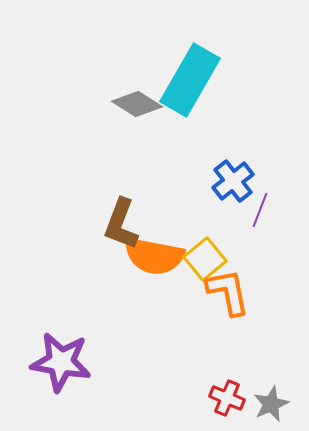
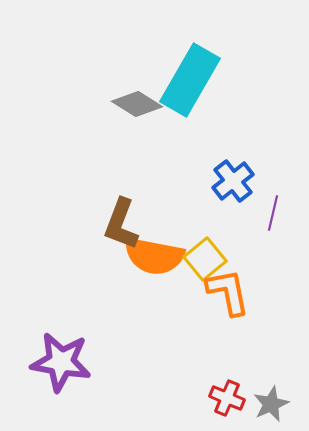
purple line: moved 13 px right, 3 px down; rotated 8 degrees counterclockwise
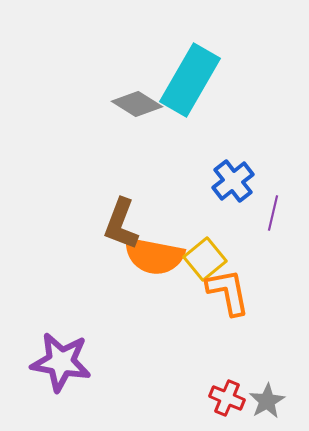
gray star: moved 4 px left, 3 px up; rotated 6 degrees counterclockwise
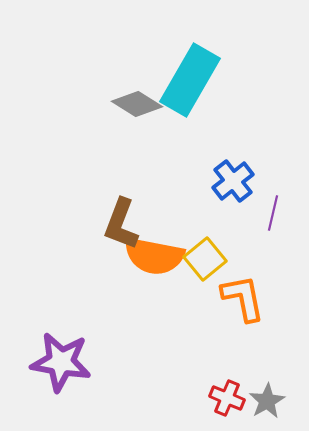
orange L-shape: moved 15 px right, 6 px down
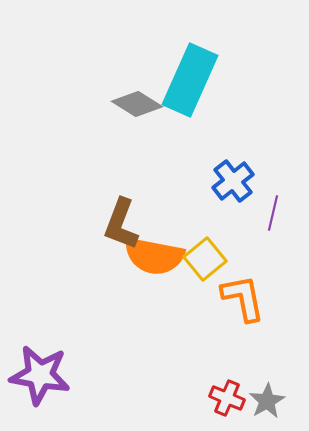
cyan rectangle: rotated 6 degrees counterclockwise
purple star: moved 21 px left, 13 px down
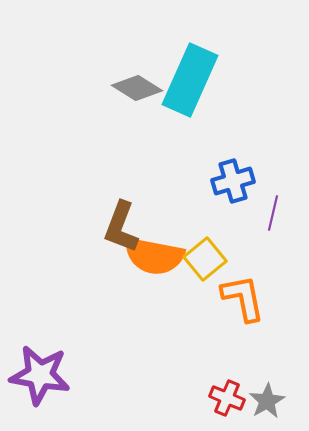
gray diamond: moved 16 px up
blue cross: rotated 21 degrees clockwise
brown L-shape: moved 3 px down
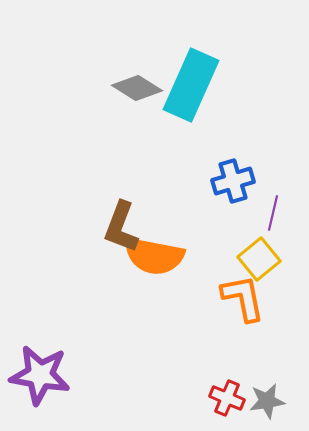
cyan rectangle: moved 1 px right, 5 px down
yellow square: moved 54 px right
gray star: rotated 21 degrees clockwise
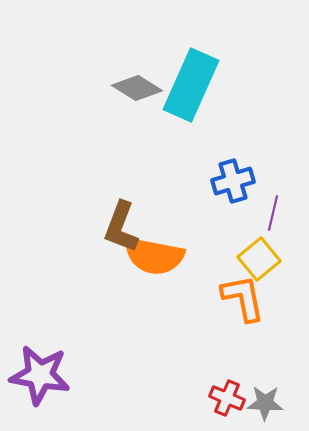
gray star: moved 2 px left, 2 px down; rotated 12 degrees clockwise
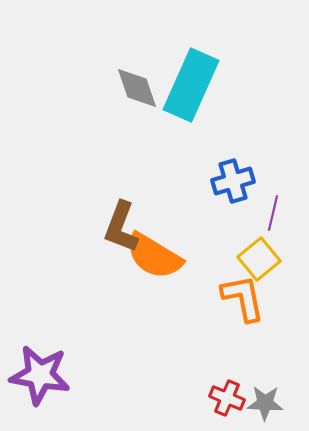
gray diamond: rotated 39 degrees clockwise
orange semicircle: rotated 20 degrees clockwise
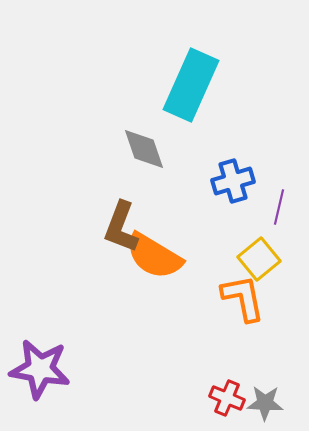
gray diamond: moved 7 px right, 61 px down
purple line: moved 6 px right, 6 px up
purple star: moved 6 px up
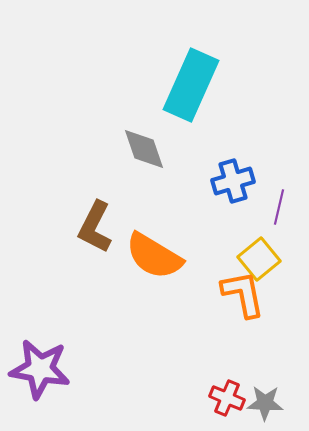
brown L-shape: moved 26 px left; rotated 6 degrees clockwise
orange L-shape: moved 4 px up
